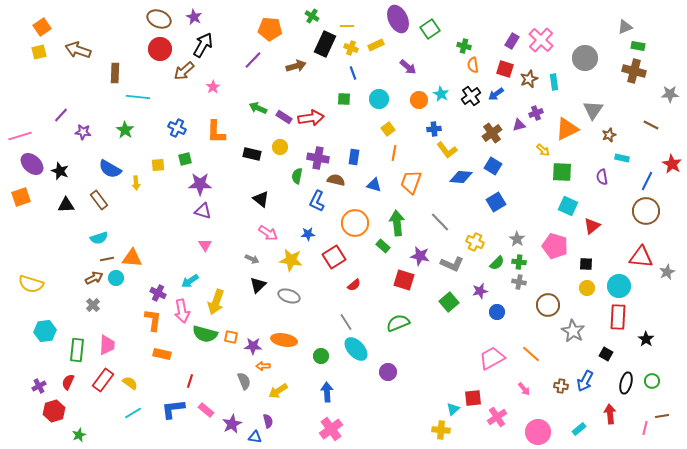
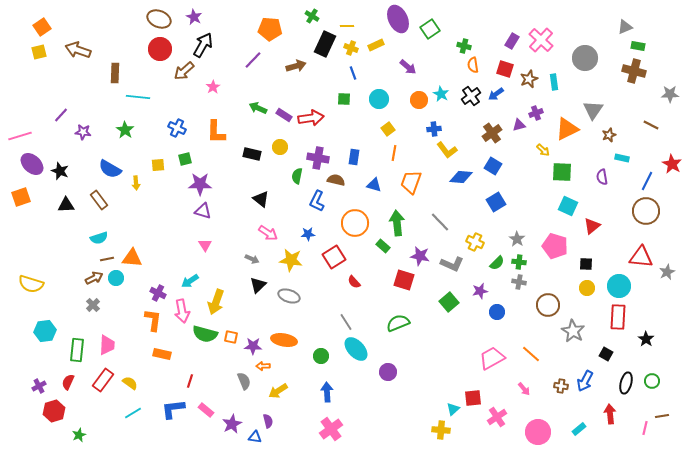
purple rectangle at (284, 117): moved 2 px up
red semicircle at (354, 285): moved 3 px up; rotated 88 degrees clockwise
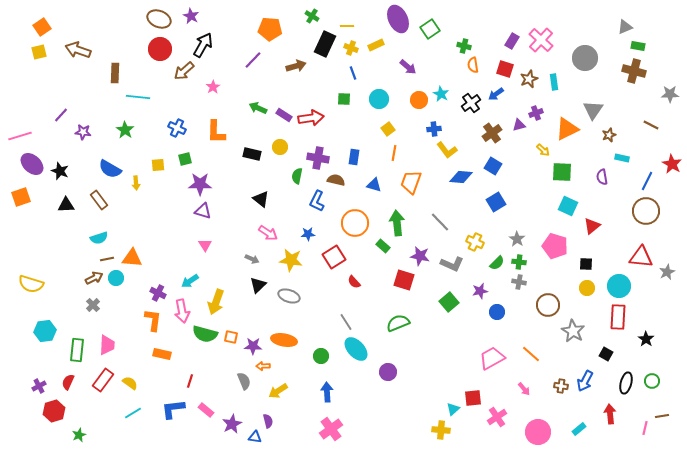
purple star at (194, 17): moved 3 px left, 1 px up
black cross at (471, 96): moved 7 px down
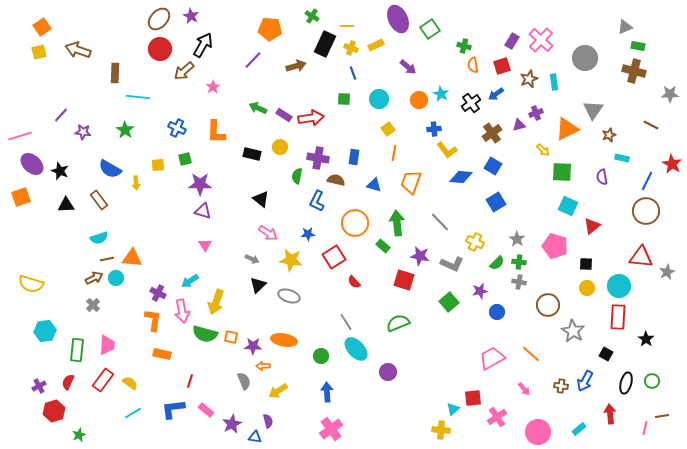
brown ellipse at (159, 19): rotated 70 degrees counterclockwise
red square at (505, 69): moved 3 px left, 3 px up; rotated 36 degrees counterclockwise
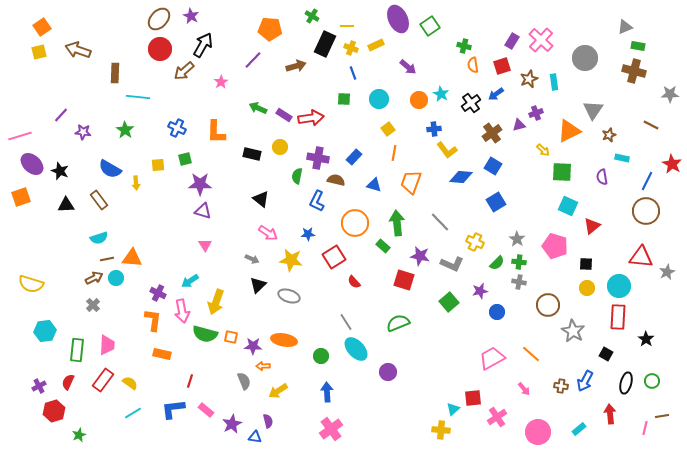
green square at (430, 29): moved 3 px up
pink star at (213, 87): moved 8 px right, 5 px up
orange triangle at (567, 129): moved 2 px right, 2 px down
blue rectangle at (354, 157): rotated 35 degrees clockwise
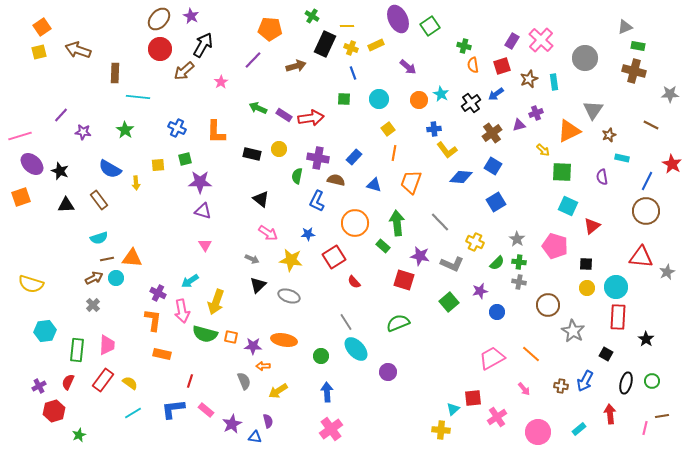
yellow circle at (280, 147): moved 1 px left, 2 px down
purple star at (200, 184): moved 2 px up
cyan circle at (619, 286): moved 3 px left, 1 px down
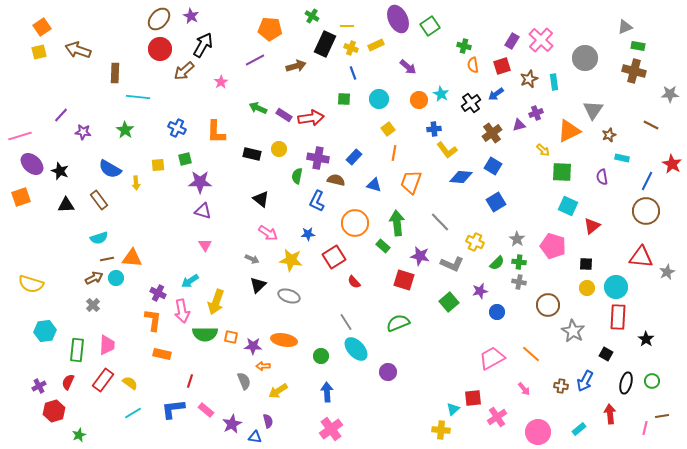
purple line at (253, 60): moved 2 px right; rotated 18 degrees clockwise
pink pentagon at (555, 246): moved 2 px left
green semicircle at (205, 334): rotated 15 degrees counterclockwise
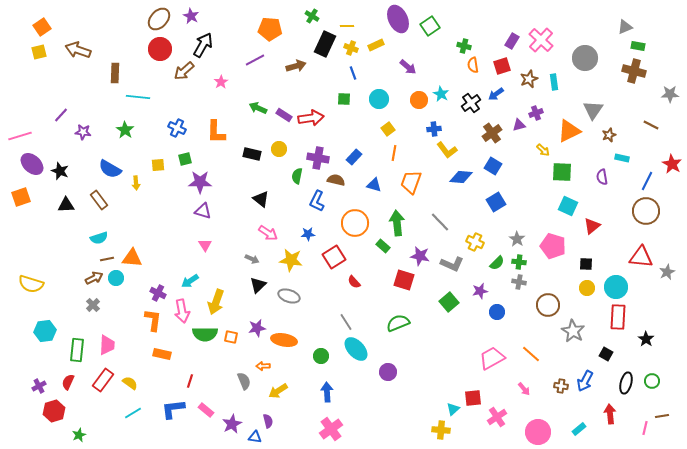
purple star at (253, 346): moved 4 px right, 18 px up; rotated 12 degrees counterclockwise
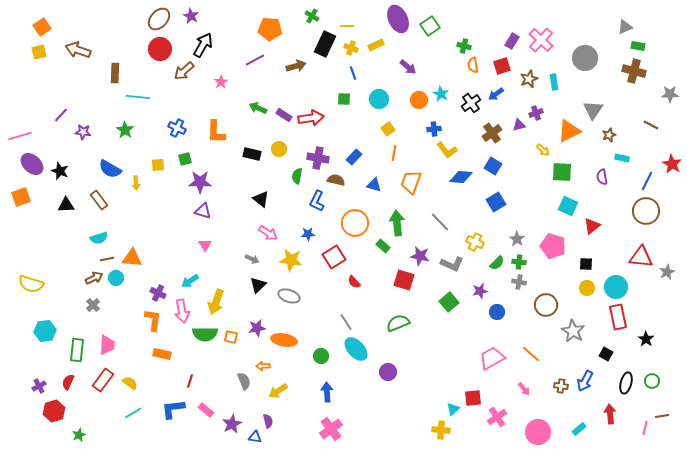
brown circle at (548, 305): moved 2 px left
red rectangle at (618, 317): rotated 15 degrees counterclockwise
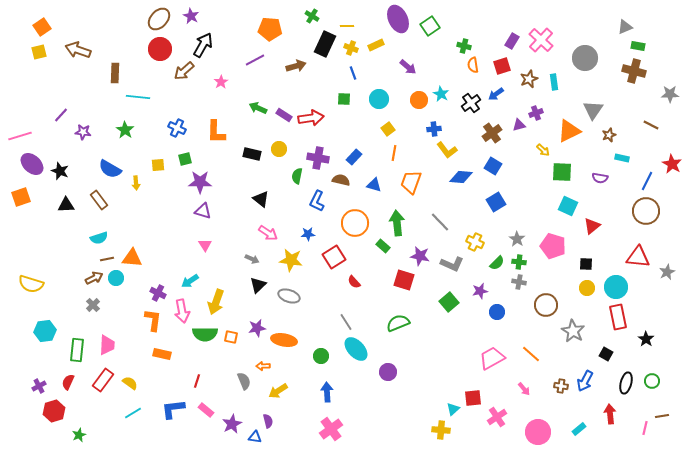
purple semicircle at (602, 177): moved 2 px left, 1 px down; rotated 70 degrees counterclockwise
brown semicircle at (336, 180): moved 5 px right
red triangle at (641, 257): moved 3 px left
red line at (190, 381): moved 7 px right
